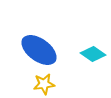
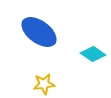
blue ellipse: moved 18 px up
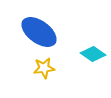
yellow star: moved 16 px up
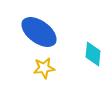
cyan diamond: rotated 60 degrees clockwise
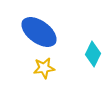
cyan diamond: rotated 20 degrees clockwise
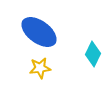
yellow star: moved 4 px left
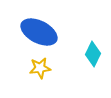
blue ellipse: rotated 9 degrees counterclockwise
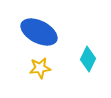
cyan diamond: moved 5 px left, 5 px down
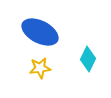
blue ellipse: moved 1 px right
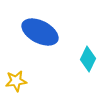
yellow star: moved 24 px left, 13 px down
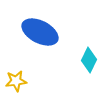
cyan diamond: moved 1 px right, 1 px down
